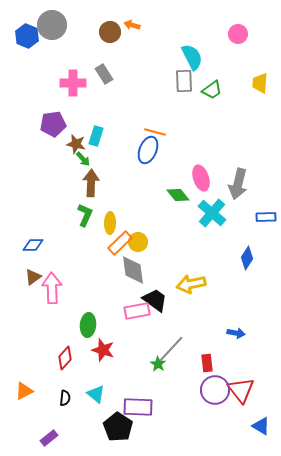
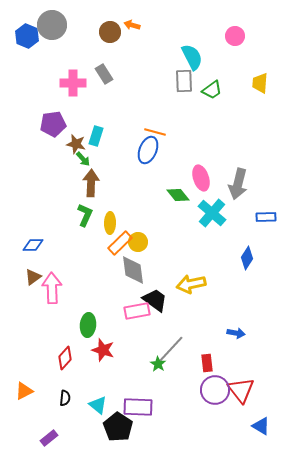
pink circle at (238, 34): moved 3 px left, 2 px down
cyan triangle at (96, 394): moved 2 px right, 11 px down
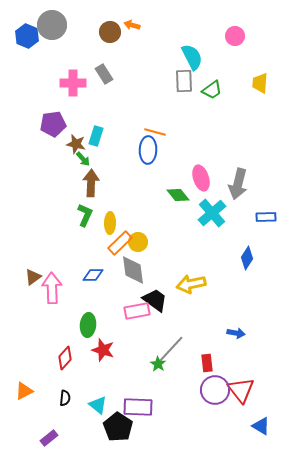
blue ellipse at (148, 150): rotated 20 degrees counterclockwise
cyan cross at (212, 213): rotated 8 degrees clockwise
blue diamond at (33, 245): moved 60 px right, 30 px down
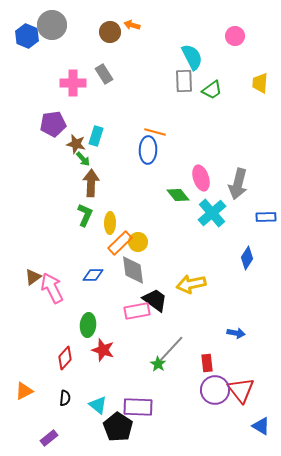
pink arrow at (52, 288): rotated 24 degrees counterclockwise
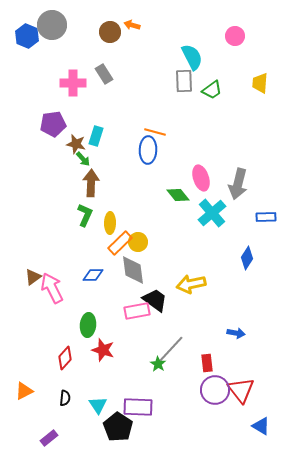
cyan triangle at (98, 405): rotated 18 degrees clockwise
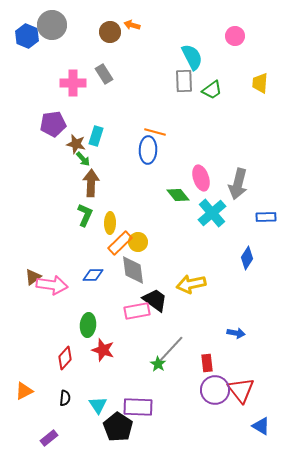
pink arrow at (52, 288): moved 3 px up; rotated 124 degrees clockwise
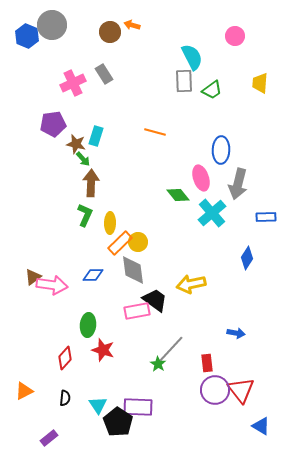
pink cross at (73, 83): rotated 25 degrees counterclockwise
blue ellipse at (148, 150): moved 73 px right
black pentagon at (118, 427): moved 5 px up
